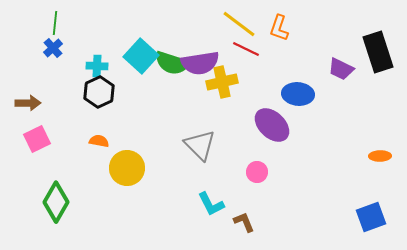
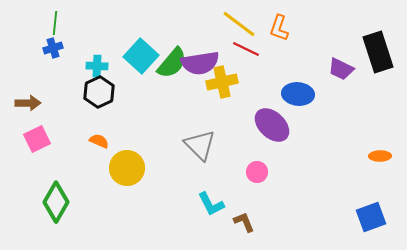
blue cross: rotated 24 degrees clockwise
green semicircle: rotated 68 degrees counterclockwise
orange semicircle: rotated 12 degrees clockwise
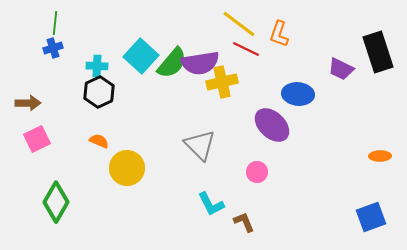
orange L-shape: moved 6 px down
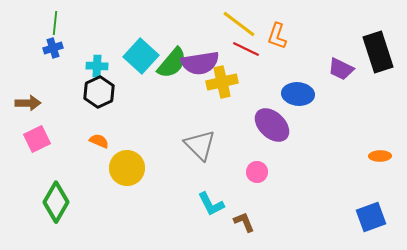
orange L-shape: moved 2 px left, 2 px down
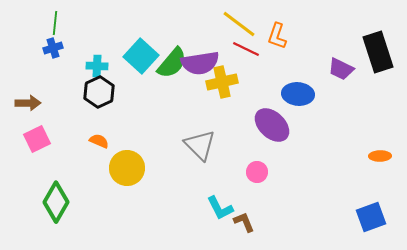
cyan L-shape: moved 9 px right, 4 px down
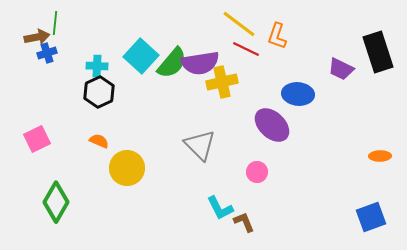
blue cross: moved 6 px left, 5 px down
brown arrow: moved 9 px right, 66 px up; rotated 10 degrees counterclockwise
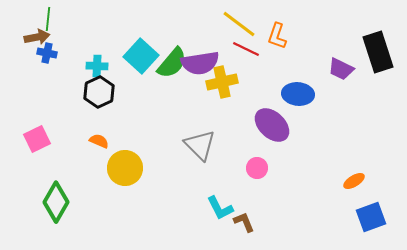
green line: moved 7 px left, 4 px up
blue cross: rotated 30 degrees clockwise
orange ellipse: moved 26 px left, 25 px down; rotated 30 degrees counterclockwise
yellow circle: moved 2 px left
pink circle: moved 4 px up
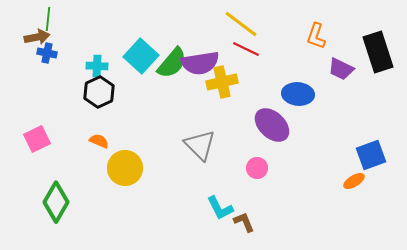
yellow line: moved 2 px right
orange L-shape: moved 39 px right
blue square: moved 62 px up
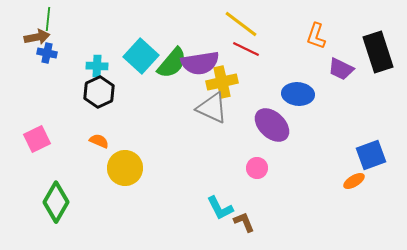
gray triangle: moved 12 px right, 37 px up; rotated 20 degrees counterclockwise
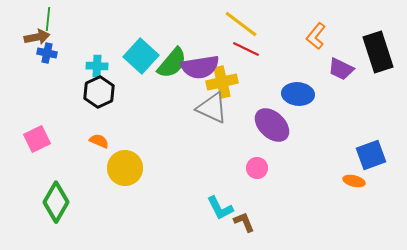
orange L-shape: rotated 20 degrees clockwise
purple semicircle: moved 4 px down
orange ellipse: rotated 45 degrees clockwise
